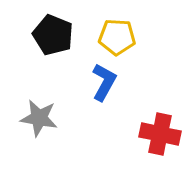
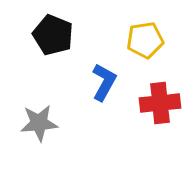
yellow pentagon: moved 28 px right, 3 px down; rotated 12 degrees counterclockwise
gray star: moved 5 px down; rotated 15 degrees counterclockwise
red cross: moved 31 px up; rotated 18 degrees counterclockwise
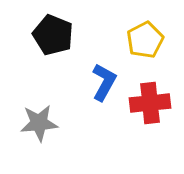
yellow pentagon: rotated 18 degrees counterclockwise
red cross: moved 10 px left
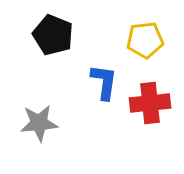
yellow pentagon: rotated 21 degrees clockwise
blue L-shape: rotated 21 degrees counterclockwise
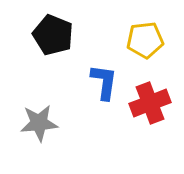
red cross: rotated 15 degrees counterclockwise
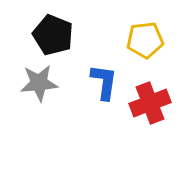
gray star: moved 40 px up
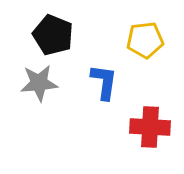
red cross: moved 24 px down; rotated 24 degrees clockwise
